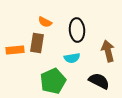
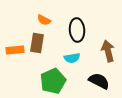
orange semicircle: moved 1 px left, 2 px up
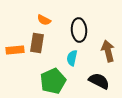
black ellipse: moved 2 px right
cyan semicircle: rotated 112 degrees clockwise
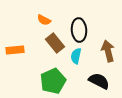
brown rectangle: moved 18 px right; rotated 48 degrees counterclockwise
cyan semicircle: moved 4 px right, 2 px up
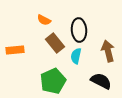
black semicircle: moved 2 px right
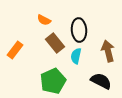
orange rectangle: rotated 48 degrees counterclockwise
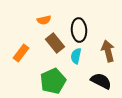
orange semicircle: rotated 40 degrees counterclockwise
orange rectangle: moved 6 px right, 3 px down
